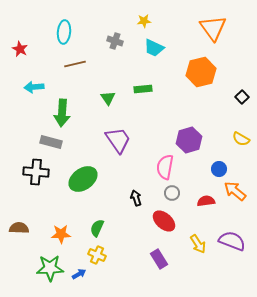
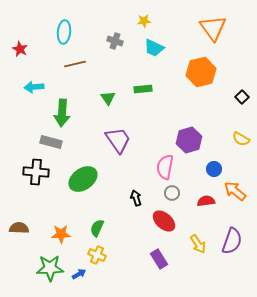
blue circle: moved 5 px left
purple semicircle: rotated 88 degrees clockwise
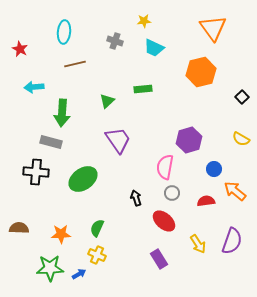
green triangle: moved 1 px left, 3 px down; rotated 21 degrees clockwise
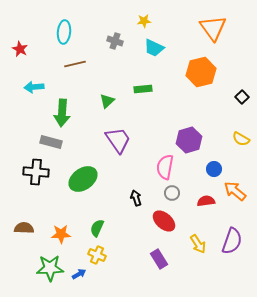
brown semicircle: moved 5 px right
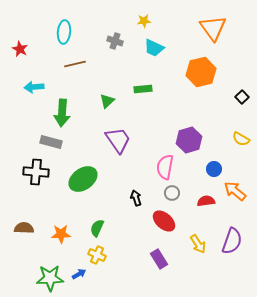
green star: moved 10 px down
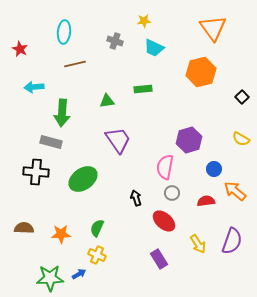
green triangle: rotated 35 degrees clockwise
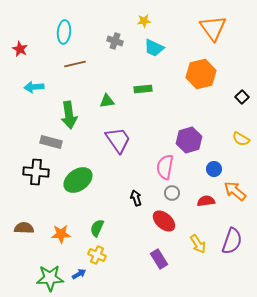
orange hexagon: moved 2 px down
green arrow: moved 7 px right, 2 px down; rotated 12 degrees counterclockwise
green ellipse: moved 5 px left, 1 px down
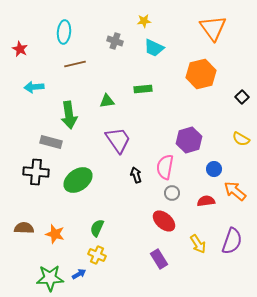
black arrow: moved 23 px up
orange star: moved 6 px left; rotated 18 degrees clockwise
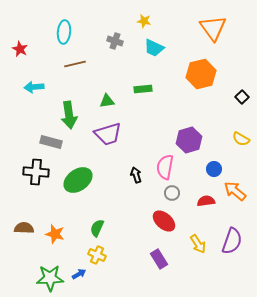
yellow star: rotated 16 degrees clockwise
purple trapezoid: moved 10 px left, 6 px up; rotated 108 degrees clockwise
